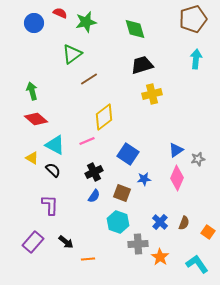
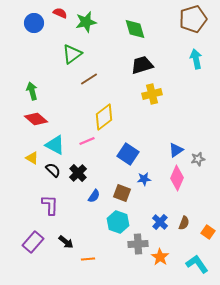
cyan arrow: rotated 18 degrees counterclockwise
black cross: moved 16 px left, 1 px down; rotated 18 degrees counterclockwise
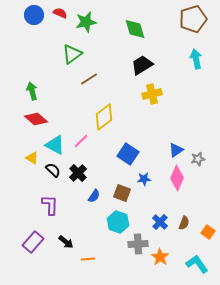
blue circle: moved 8 px up
black trapezoid: rotated 15 degrees counterclockwise
pink line: moved 6 px left; rotated 21 degrees counterclockwise
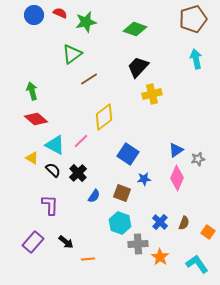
green diamond: rotated 55 degrees counterclockwise
black trapezoid: moved 4 px left, 2 px down; rotated 15 degrees counterclockwise
cyan hexagon: moved 2 px right, 1 px down
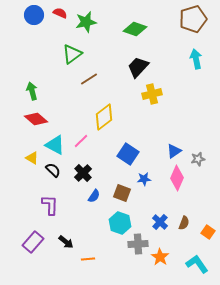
blue triangle: moved 2 px left, 1 px down
black cross: moved 5 px right
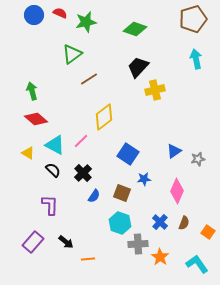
yellow cross: moved 3 px right, 4 px up
yellow triangle: moved 4 px left, 5 px up
pink diamond: moved 13 px down
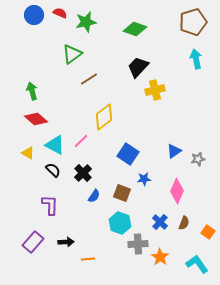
brown pentagon: moved 3 px down
black arrow: rotated 42 degrees counterclockwise
